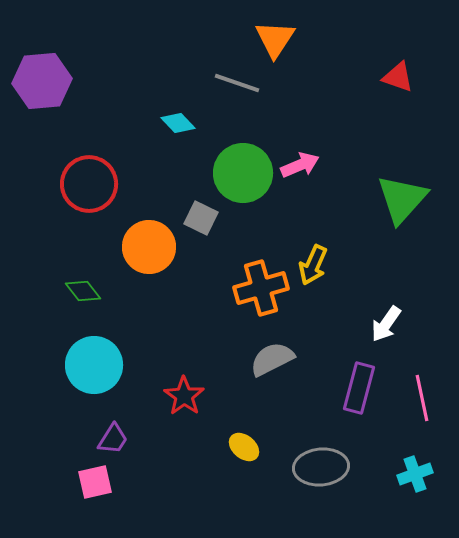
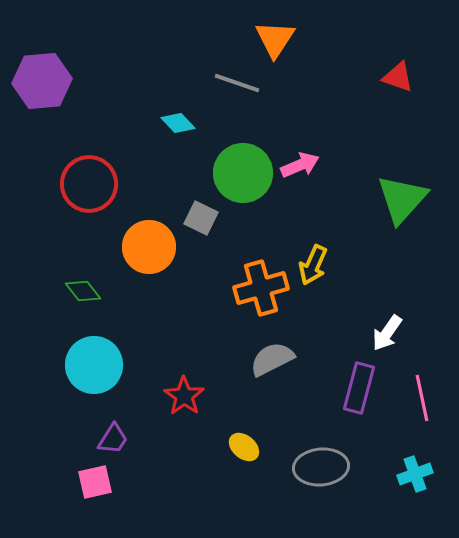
white arrow: moved 1 px right, 9 px down
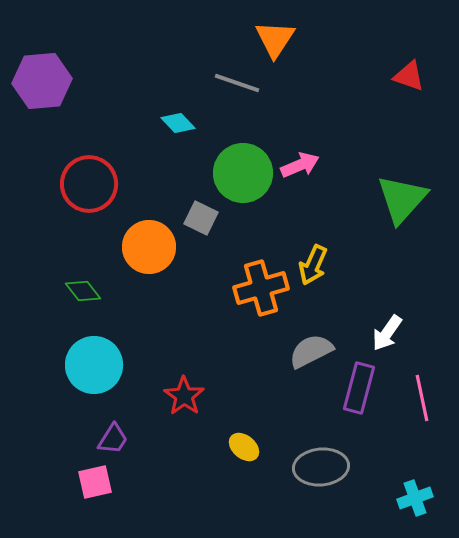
red triangle: moved 11 px right, 1 px up
gray semicircle: moved 39 px right, 8 px up
cyan cross: moved 24 px down
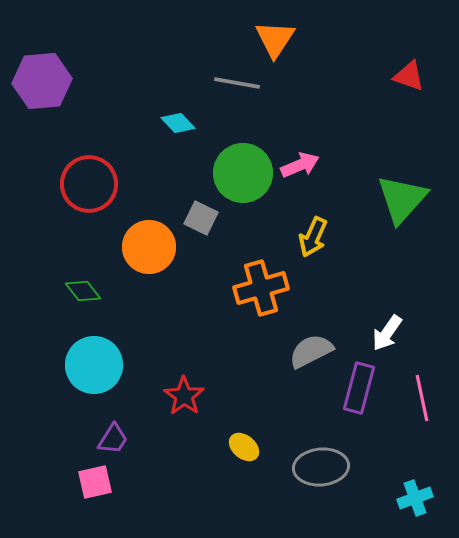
gray line: rotated 9 degrees counterclockwise
yellow arrow: moved 28 px up
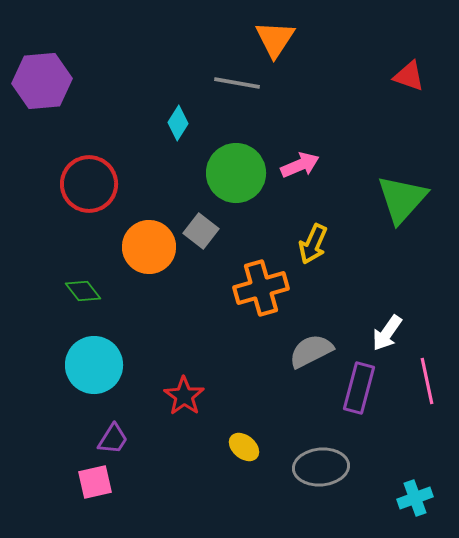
cyan diamond: rotated 76 degrees clockwise
green circle: moved 7 px left
gray square: moved 13 px down; rotated 12 degrees clockwise
yellow arrow: moved 7 px down
pink line: moved 5 px right, 17 px up
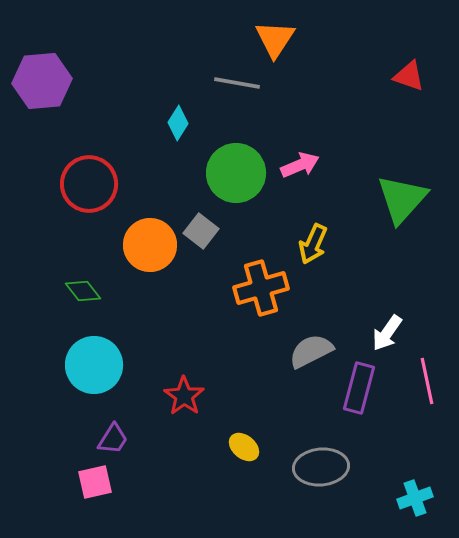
orange circle: moved 1 px right, 2 px up
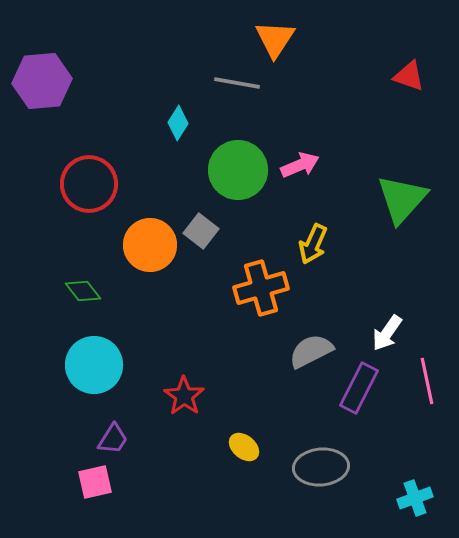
green circle: moved 2 px right, 3 px up
purple rectangle: rotated 12 degrees clockwise
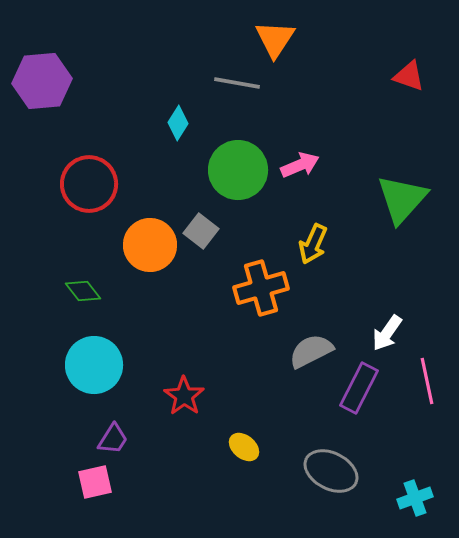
gray ellipse: moved 10 px right, 4 px down; rotated 32 degrees clockwise
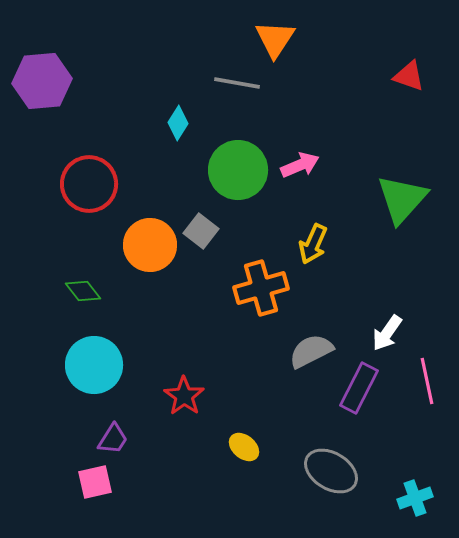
gray ellipse: rotated 4 degrees clockwise
